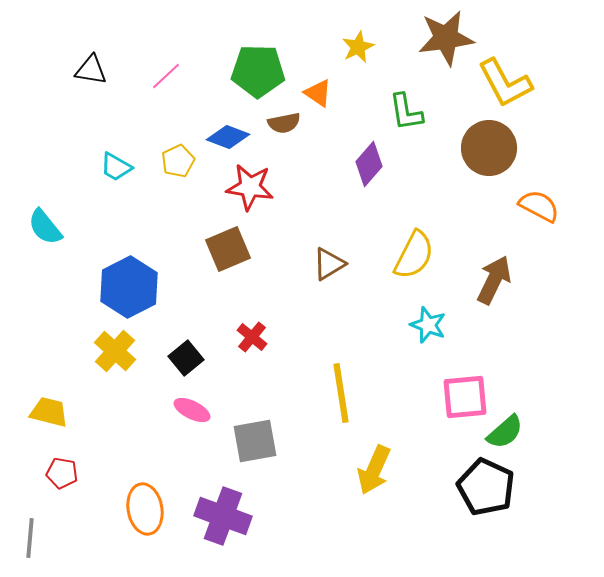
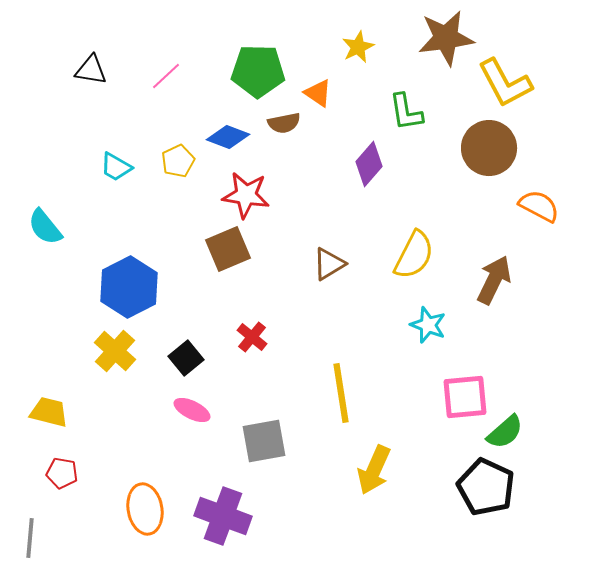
red star: moved 4 px left, 8 px down
gray square: moved 9 px right
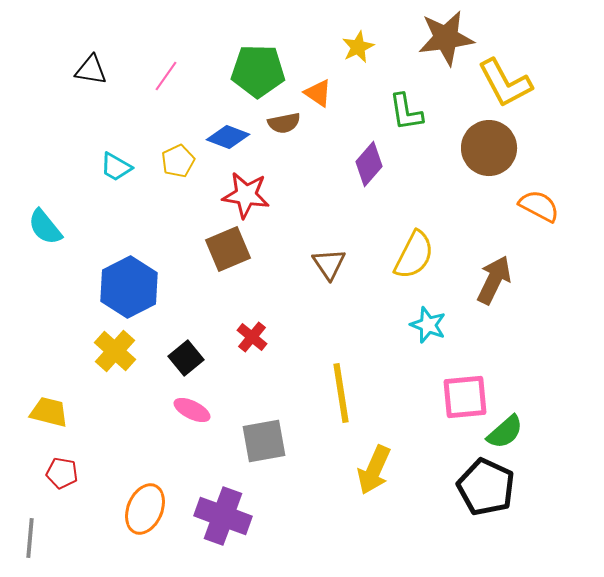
pink line: rotated 12 degrees counterclockwise
brown triangle: rotated 33 degrees counterclockwise
orange ellipse: rotated 33 degrees clockwise
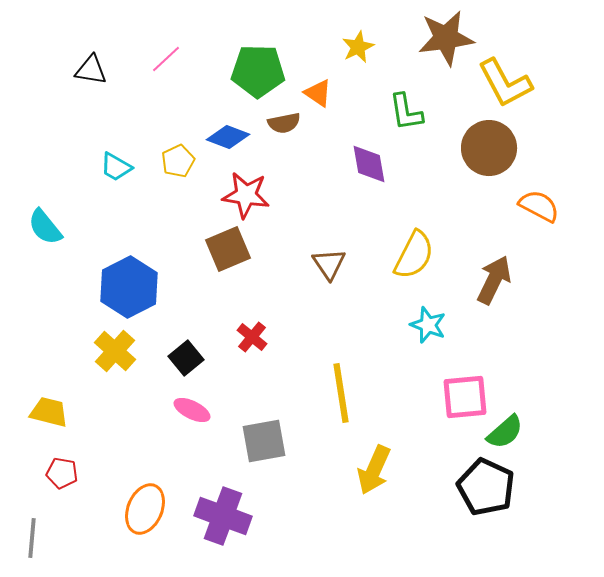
pink line: moved 17 px up; rotated 12 degrees clockwise
purple diamond: rotated 51 degrees counterclockwise
gray line: moved 2 px right
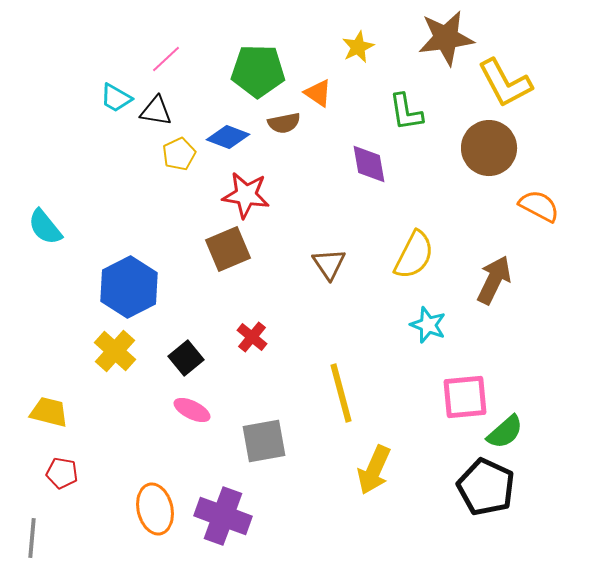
black triangle: moved 65 px right, 41 px down
yellow pentagon: moved 1 px right, 7 px up
cyan trapezoid: moved 69 px up
yellow line: rotated 6 degrees counterclockwise
orange ellipse: moved 10 px right; rotated 36 degrees counterclockwise
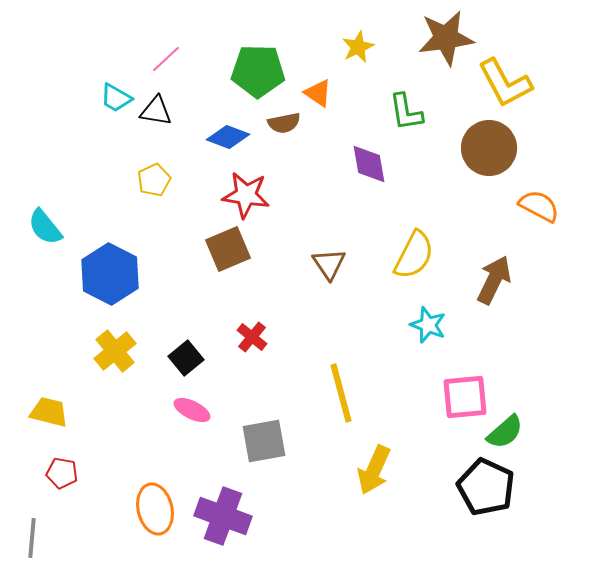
yellow pentagon: moved 25 px left, 26 px down
blue hexagon: moved 19 px left, 13 px up; rotated 6 degrees counterclockwise
yellow cross: rotated 9 degrees clockwise
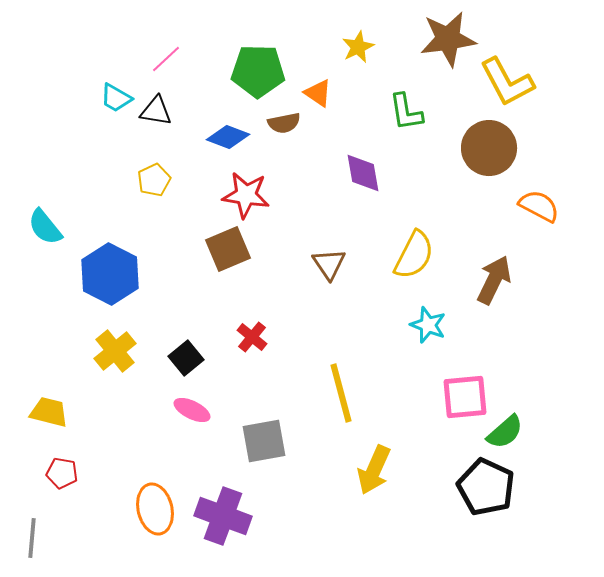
brown star: moved 2 px right, 1 px down
yellow L-shape: moved 2 px right, 1 px up
purple diamond: moved 6 px left, 9 px down
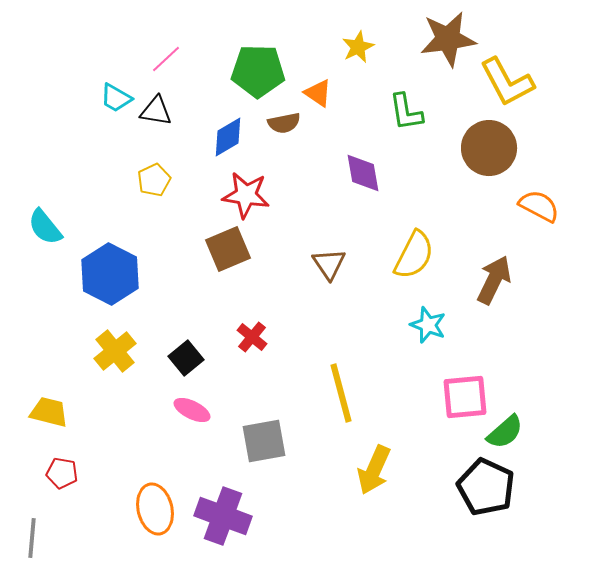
blue diamond: rotated 51 degrees counterclockwise
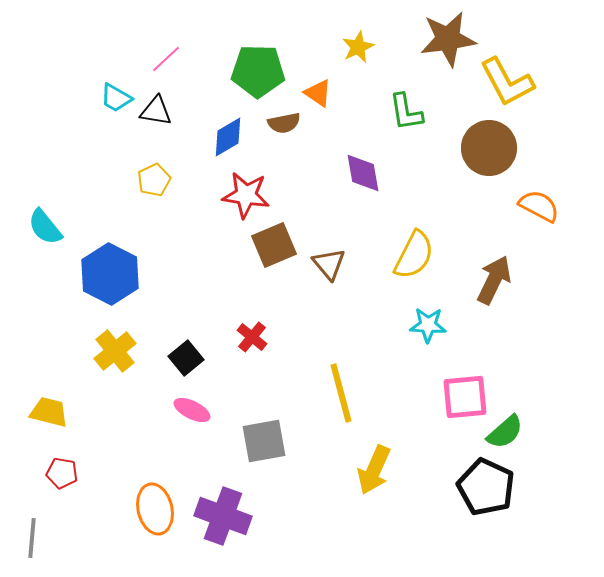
brown square: moved 46 px right, 4 px up
brown triangle: rotated 6 degrees counterclockwise
cyan star: rotated 18 degrees counterclockwise
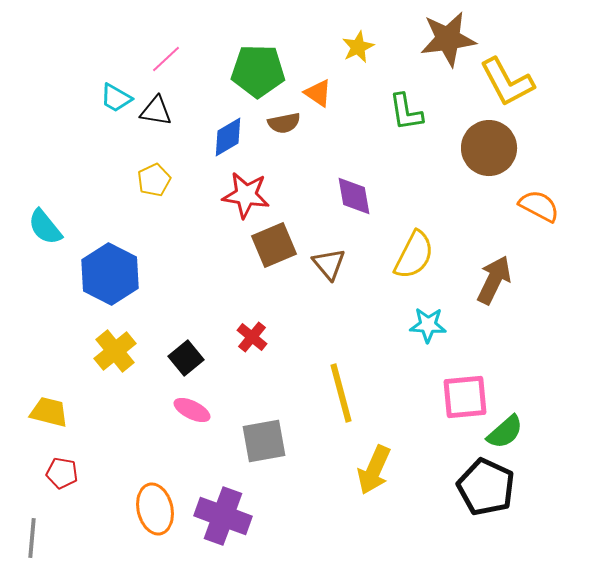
purple diamond: moved 9 px left, 23 px down
